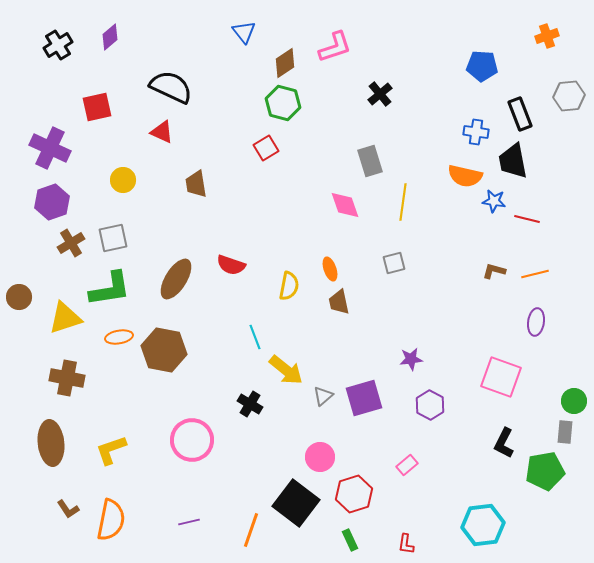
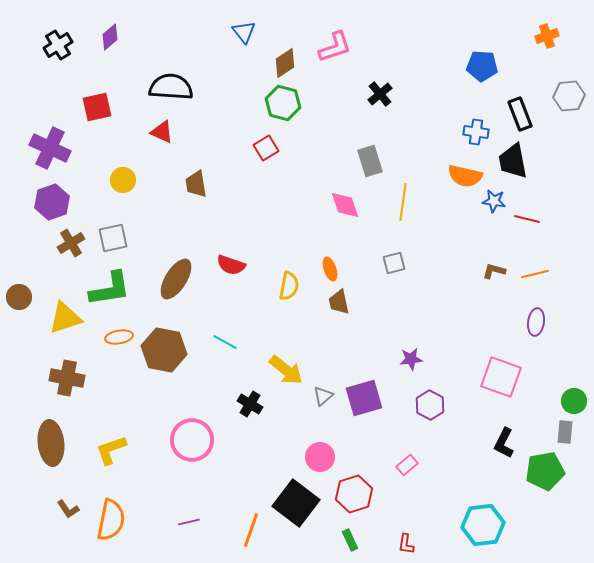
black semicircle at (171, 87): rotated 21 degrees counterclockwise
cyan line at (255, 337): moved 30 px left, 5 px down; rotated 40 degrees counterclockwise
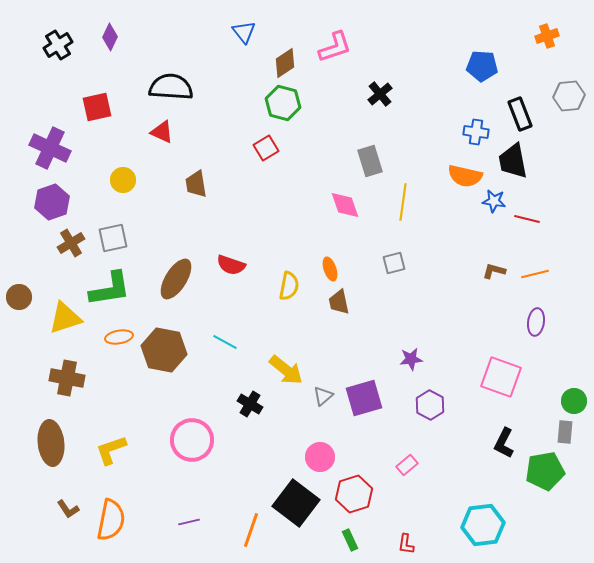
purple diamond at (110, 37): rotated 24 degrees counterclockwise
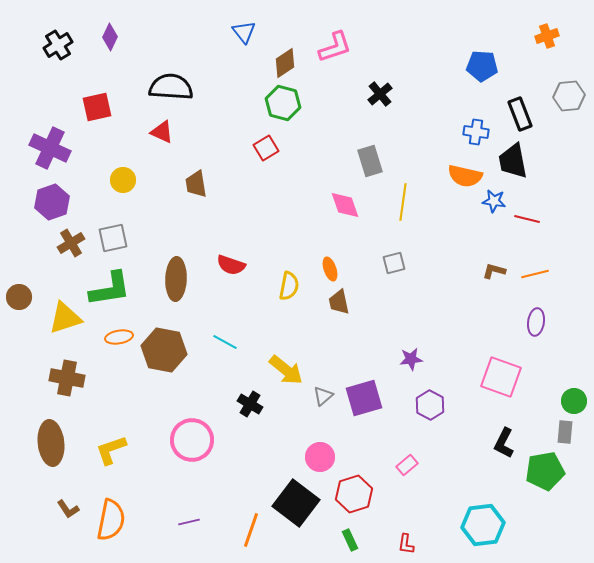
brown ellipse at (176, 279): rotated 30 degrees counterclockwise
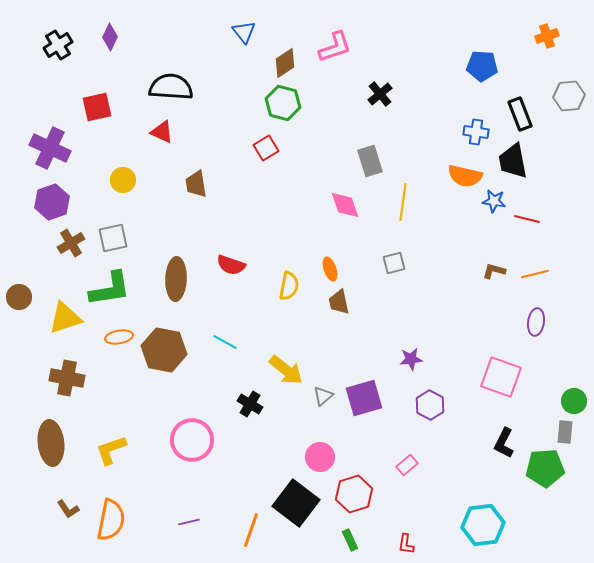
green pentagon at (545, 471): moved 3 px up; rotated 6 degrees clockwise
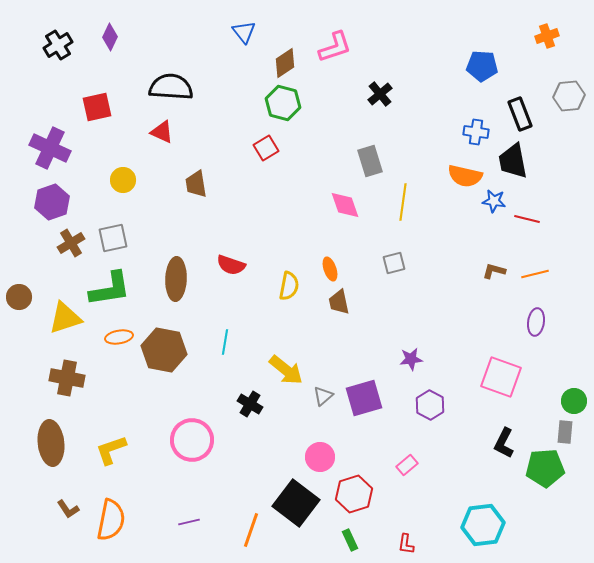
cyan line at (225, 342): rotated 70 degrees clockwise
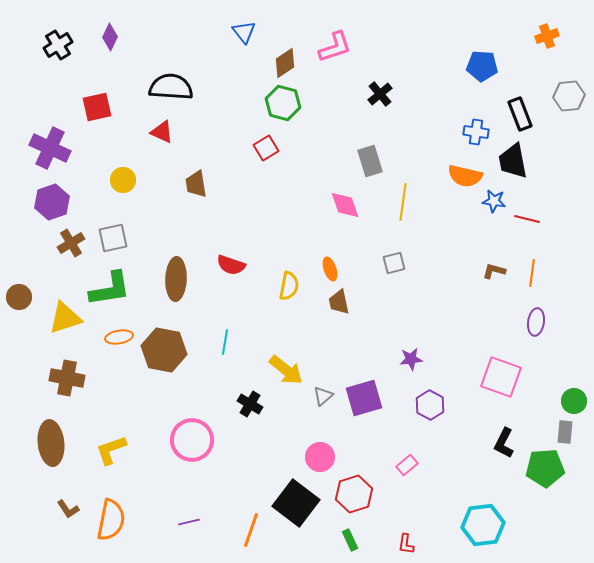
orange line at (535, 274): moved 3 px left, 1 px up; rotated 68 degrees counterclockwise
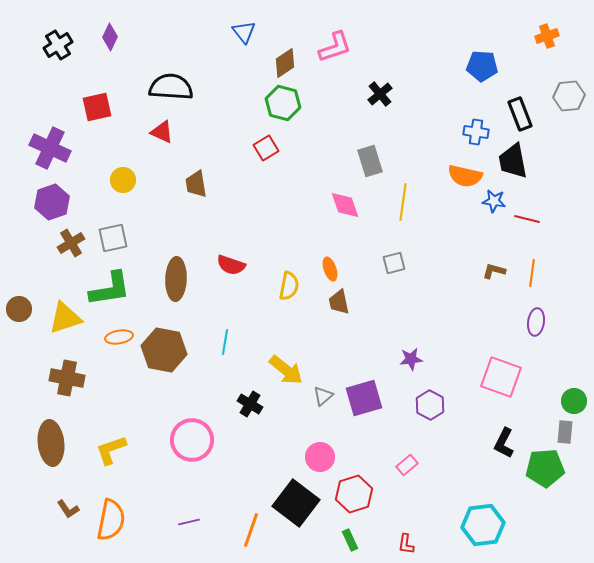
brown circle at (19, 297): moved 12 px down
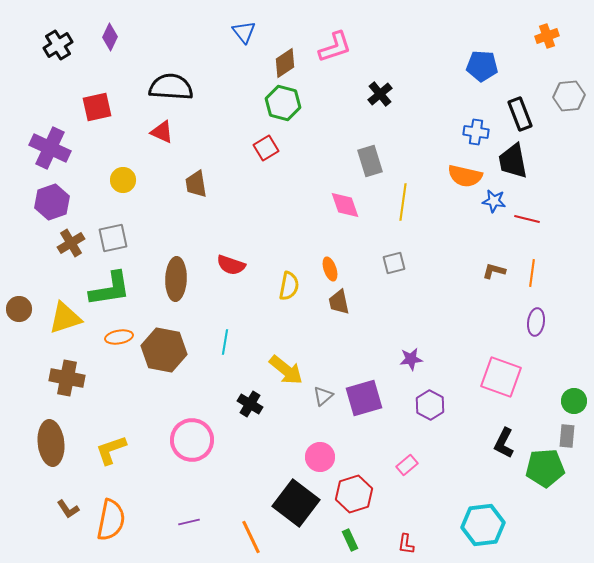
gray rectangle at (565, 432): moved 2 px right, 4 px down
orange line at (251, 530): moved 7 px down; rotated 44 degrees counterclockwise
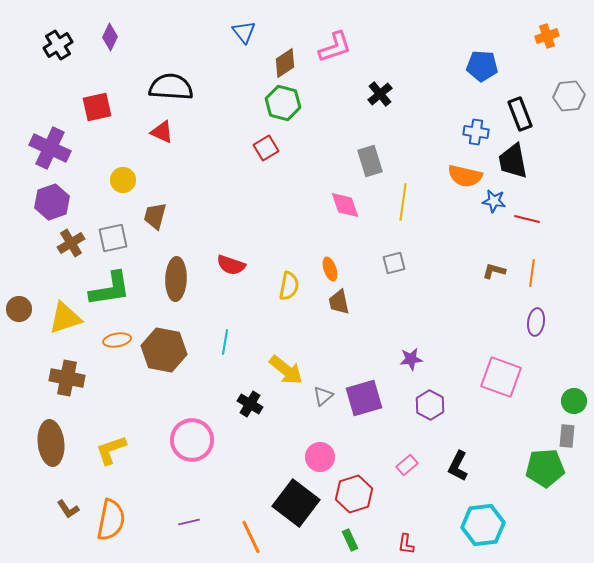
brown trapezoid at (196, 184): moved 41 px left, 32 px down; rotated 24 degrees clockwise
orange ellipse at (119, 337): moved 2 px left, 3 px down
black L-shape at (504, 443): moved 46 px left, 23 px down
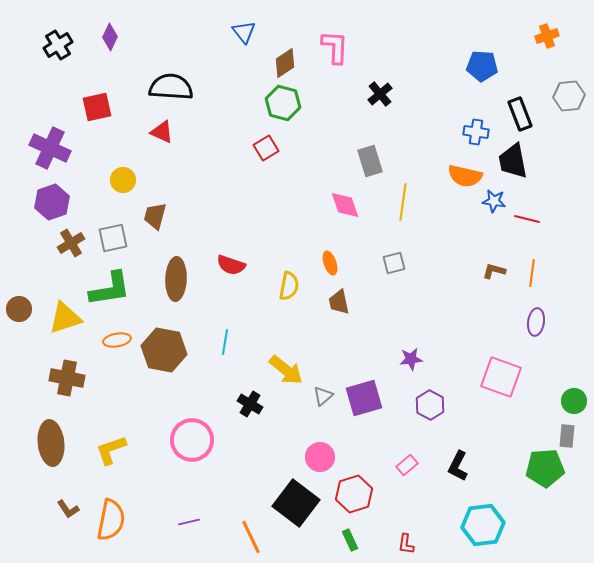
pink L-shape at (335, 47): rotated 69 degrees counterclockwise
orange ellipse at (330, 269): moved 6 px up
